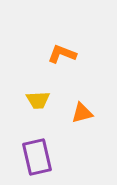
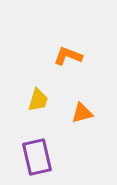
orange L-shape: moved 6 px right, 2 px down
yellow trapezoid: rotated 70 degrees counterclockwise
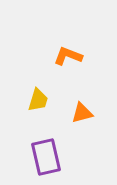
purple rectangle: moved 9 px right
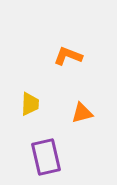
yellow trapezoid: moved 8 px left, 4 px down; rotated 15 degrees counterclockwise
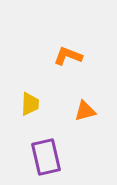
orange triangle: moved 3 px right, 2 px up
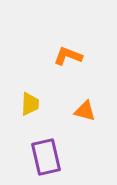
orange triangle: rotated 30 degrees clockwise
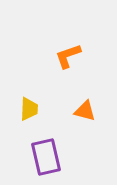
orange L-shape: rotated 40 degrees counterclockwise
yellow trapezoid: moved 1 px left, 5 px down
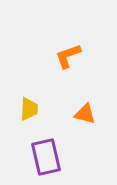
orange triangle: moved 3 px down
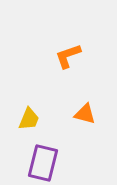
yellow trapezoid: moved 10 px down; rotated 20 degrees clockwise
purple rectangle: moved 3 px left, 6 px down; rotated 27 degrees clockwise
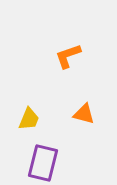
orange triangle: moved 1 px left
